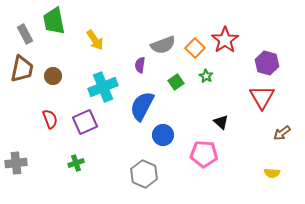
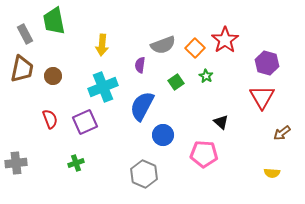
yellow arrow: moved 7 px right, 5 px down; rotated 40 degrees clockwise
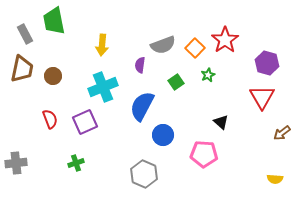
green star: moved 2 px right, 1 px up; rotated 16 degrees clockwise
yellow semicircle: moved 3 px right, 6 px down
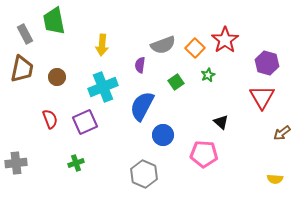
brown circle: moved 4 px right, 1 px down
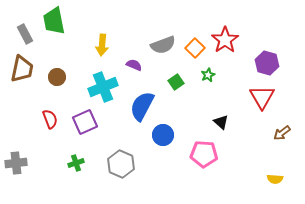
purple semicircle: moved 6 px left; rotated 105 degrees clockwise
gray hexagon: moved 23 px left, 10 px up
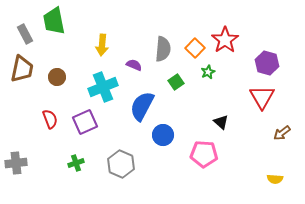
gray semicircle: moved 4 px down; rotated 65 degrees counterclockwise
green star: moved 3 px up
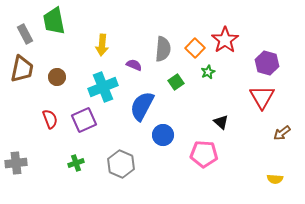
purple square: moved 1 px left, 2 px up
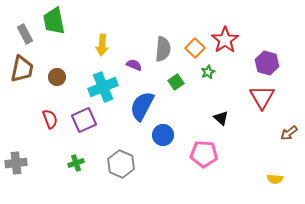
black triangle: moved 4 px up
brown arrow: moved 7 px right
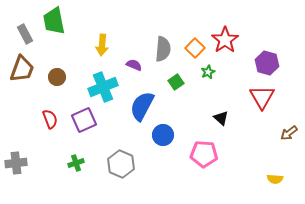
brown trapezoid: rotated 8 degrees clockwise
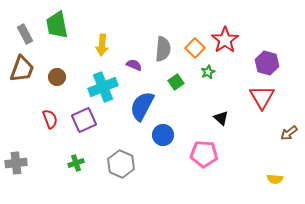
green trapezoid: moved 3 px right, 4 px down
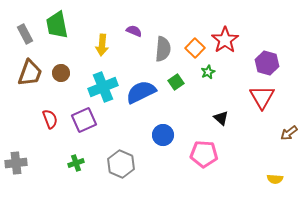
purple semicircle: moved 34 px up
brown trapezoid: moved 8 px right, 4 px down
brown circle: moved 4 px right, 4 px up
blue semicircle: moved 1 px left, 14 px up; rotated 36 degrees clockwise
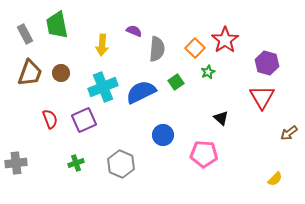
gray semicircle: moved 6 px left
yellow semicircle: rotated 49 degrees counterclockwise
